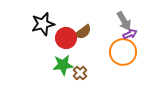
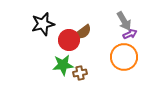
red circle: moved 3 px right, 2 px down
orange circle: moved 1 px right, 5 px down
brown cross: rotated 32 degrees clockwise
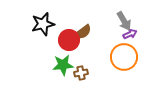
brown cross: moved 1 px right
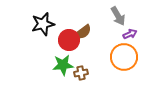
gray arrow: moved 6 px left, 5 px up
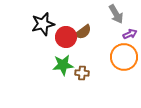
gray arrow: moved 2 px left, 2 px up
red circle: moved 3 px left, 3 px up
brown cross: moved 1 px right; rotated 16 degrees clockwise
